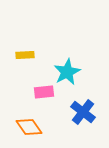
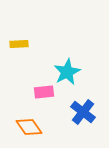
yellow rectangle: moved 6 px left, 11 px up
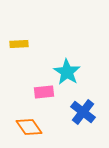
cyan star: rotated 12 degrees counterclockwise
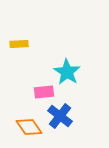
blue cross: moved 23 px left, 4 px down
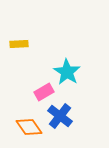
pink rectangle: rotated 24 degrees counterclockwise
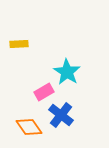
blue cross: moved 1 px right, 1 px up
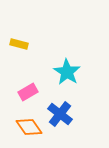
yellow rectangle: rotated 18 degrees clockwise
pink rectangle: moved 16 px left
blue cross: moved 1 px left, 1 px up
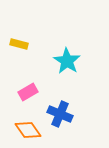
cyan star: moved 11 px up
blue cross: rotated 15 degrees counterclockwise
orange diamond: moved 1 px left, 3 px down
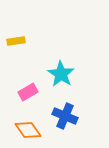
yellow rectangle: moved 3 px left, 3 px up; rotated 24 degrees counterclockwise
cyan star: moved 6 px left, 13 px down
blue cross: moved 5 px right, 2 px down
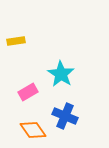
orange diamond: moved 5 px right
